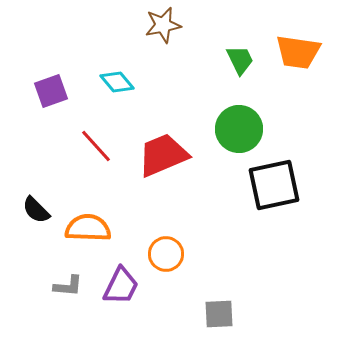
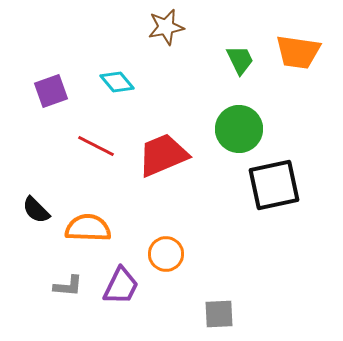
brown star: moved 3 px right, 2 px down
red line: rotated 21 degrees counterclockwise
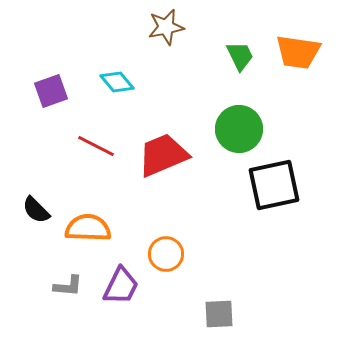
green trapezoid: moved 4 px up
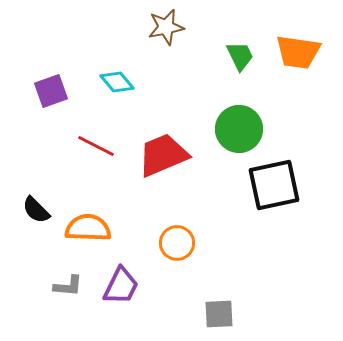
orange circle: moved 11 px right, 11 px up
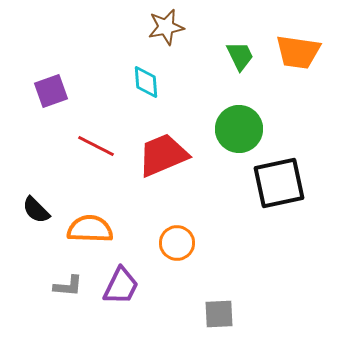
cyan diamond: moved 29 px right; rotated 36 degrees clockwise
black square: moved 5 px right, 2 px up
orange semicircle: moved 2 px right, 1 px down
